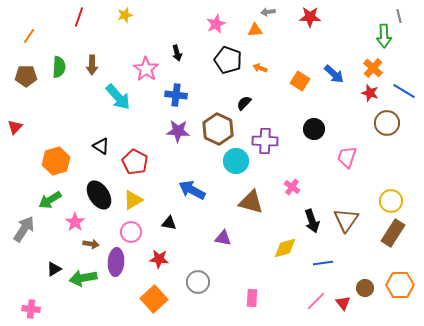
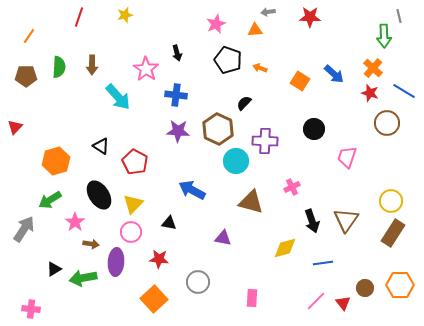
pink cross at (292, 187): rotated 28 degrees clockwise
yellow triangle at (133, 200): moved 4 px down; rotated 15 degrees counterclockwise
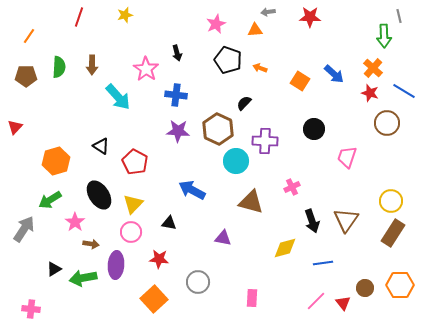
purple ellipse at (116, 262): moved 3 px down
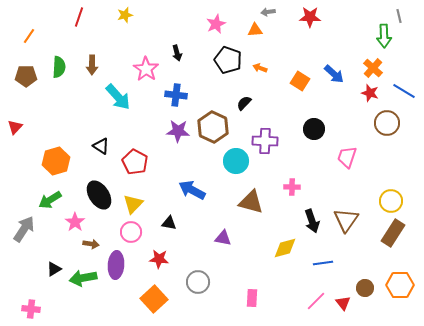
brown hexagon at (218, 129): moved 5 px left, 2 px up
pink cross at (292, 187): rotated 28 degrees clockwise
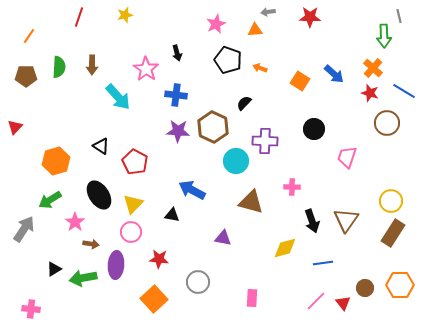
black triangle at (169, 223): moved 3 px right, 8 px up
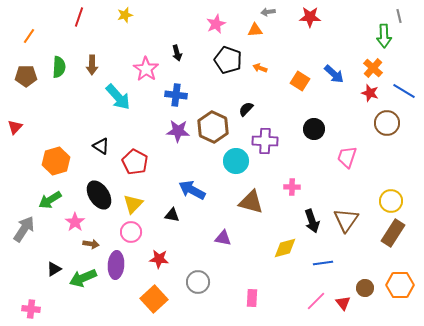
black semicircle at (244, 103): moved 2 px right, 6 px down
green arrow at (83, 278): rotated 12 degrees counterclockwise
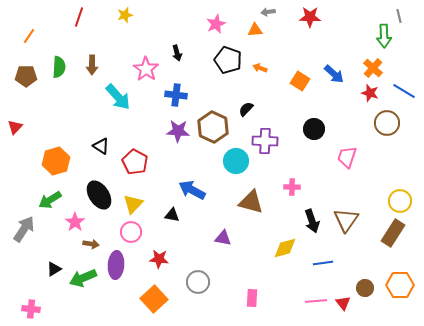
yellow circle at (391, 201): moved 9 px right
pink line at (316, 301): rotated 40 degrees clockwise
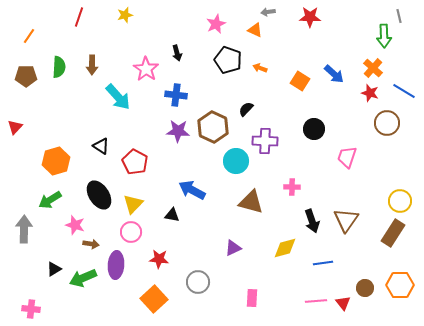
orange triangle at (255, 30): rotated 28 degrees clockwise
pink star at (75, 222): moved 3 px down; rotated 18 degrees counterclockwise
gray arrow at (24, 229): rotated 32 degrees counterclockwise
purple triangle at (223, 238): moved 10 px right, 10 px down; rotated 36 degrees counterclockwise
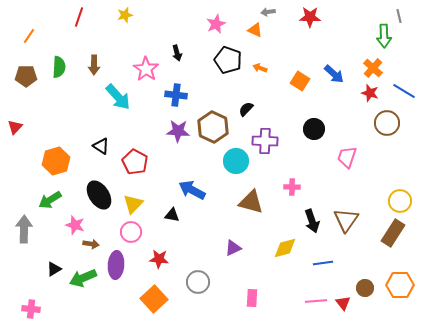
brown arrow at (92, 65): moved 2 px right
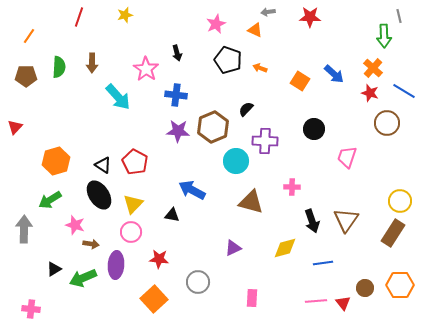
brown arrow at (94, 65): moved 2 px left, 2 px up
brown hexagon at (213, 127): rotated 12 degrees clockwise
black triangle at (101, 146): moved 2 px right, 19 px down
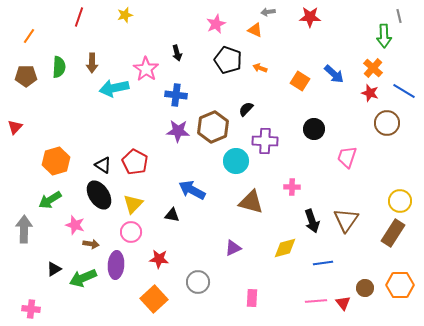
cyan arrow at (118, 97): moved 4 px left, 9 px up; rotated 120 degrees clockwise
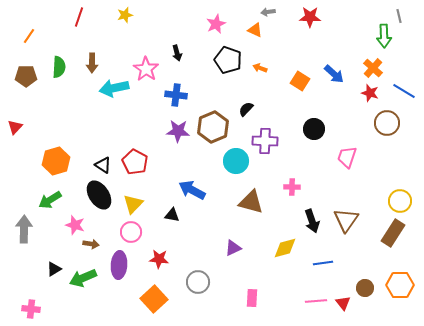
purple ellipse at (116, 265): moved 3 px right
